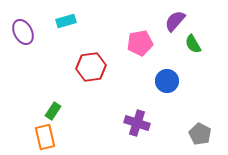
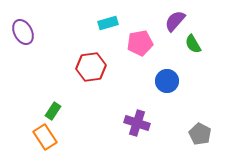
cyan rectangle: moved 42 px right, 2 px down
orange rectangle: rotated 20 degrees counterclockwise
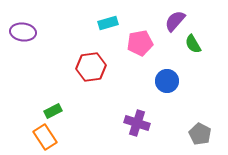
purple ellipse: rotated 55 degrees counterclockwise
green rectangle: rotated 30 degrees clockwise
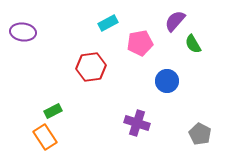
cyan rectangle: rotated 12 degrees counterclockwise
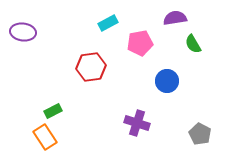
purple semicircle: moved 3 px up; rotated 40 degrees clockwise
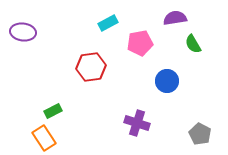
orange rectangle: moved 1 px left, 1 px down
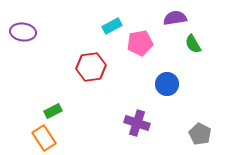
cyan rectangle: moved 4 px right, 3 px down
blue circle: moved 3 px down
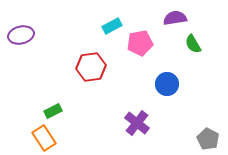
purple ellipse: moved 2 px left, 3 px down; rotated 20 degrees counterclockwise
purple cross: rotated 20 degrees clockwise
gray pentagon: moved 8 px right, 5 px down
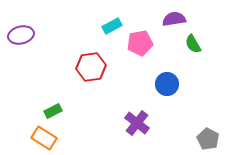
purple semicircle: moved 1 px left, 1 px down
orange rectangle: rotated 25 degrees counterclockwise
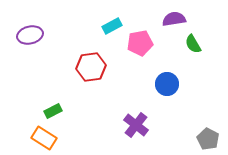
purple ellipse: moved 9 px right
purple cross: moved 1 px left, 2 px down
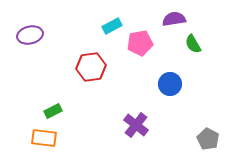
blue circle: moved 3 px right
orange rectangle: rotated 25 degrees counterclockwise
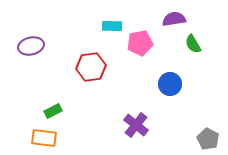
cyan rectangle: rotated 30 degrees clockwise
purple ellipse: moved 1 px right, 11 px down
